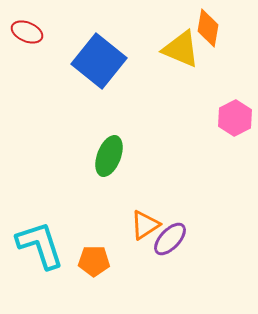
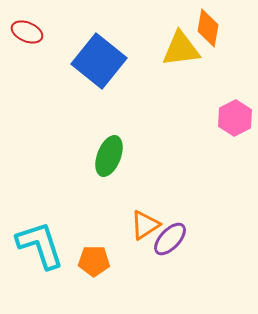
yellow triangle: rotated 30 degrees counterclockwise
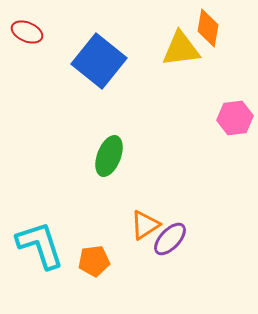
pink hexagon: rotated 20 degrees clockwise
orange pentagon: rotated 8 degrees counterclockwise
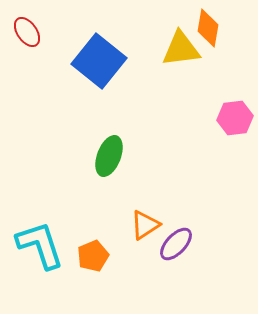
red ellipse: rotated 32 degrees clockwise
purple ellipse: moved 6 px right, 5 px down
orange pentagon: moved 1 px left, 5 px up; rotated 16 degrees counterclockwise
